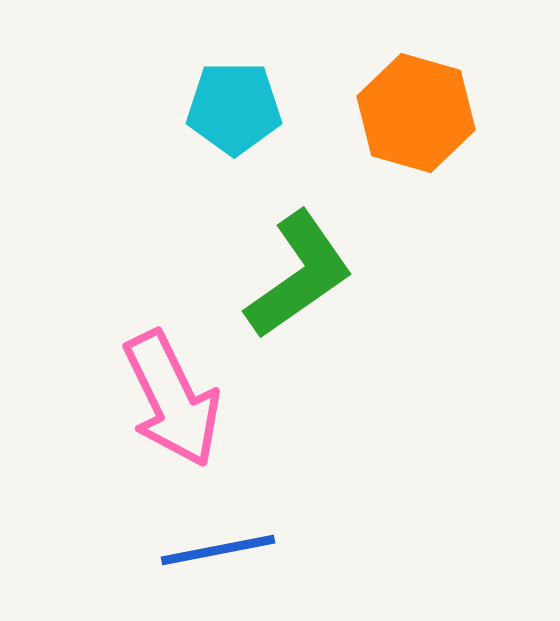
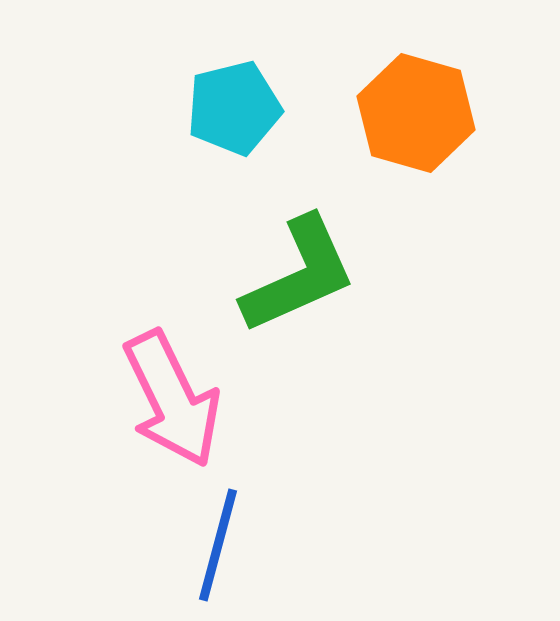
cyan pentagon: rotated 14 degrees counterclockwise
green L-shape: rotated 11 degrees clockwise
blue line: moved 5 px up; rotated 64 degrees counterclockwise
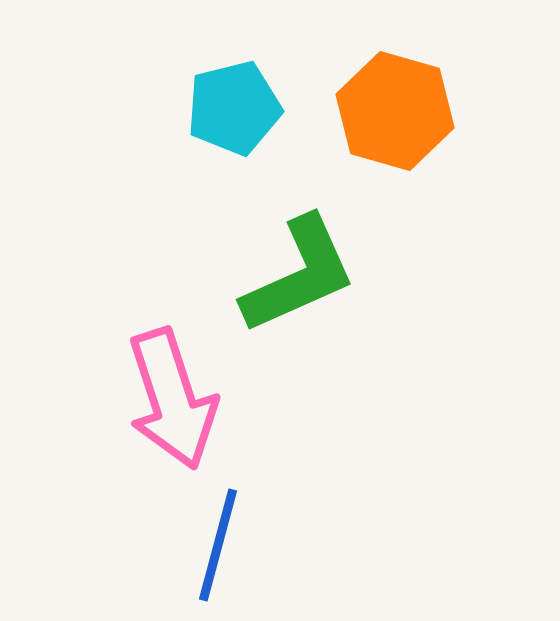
orange hexagon: moved 21 px left, 2 px up
pink arrow: rotated 8 degrees clockwise
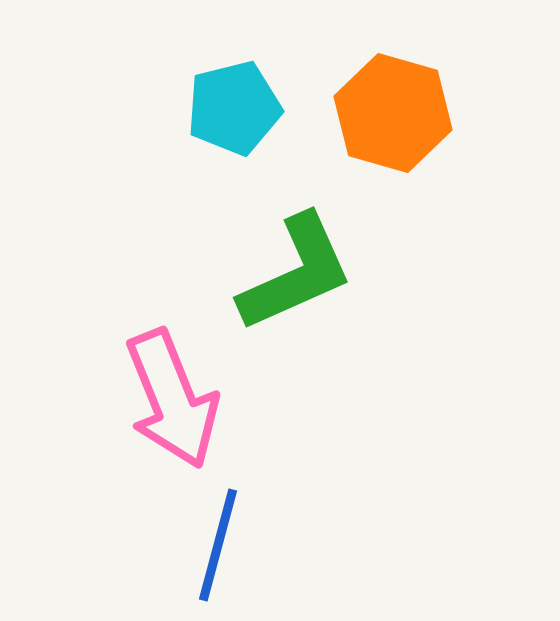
orange hexagon: moved 2 px left, 2 px down
green L-shape: moved 3 px left, 2 px up
pink arrow: rotated 4 degrees counterclockwise
